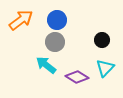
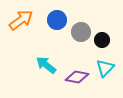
gray circle: moved 26 px right, 10 px up
purple diamond: rotated 20 degrees counterclockwise
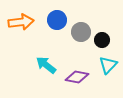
orange arrow: moved 2 px down; rotated 30 degrees clockwise
cyan triangle: moved 3 px right, 3 px up
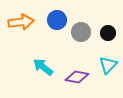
black circle: moved 6 px right, 7 px up
cyan arrow: moved 3 px left, 2 px down
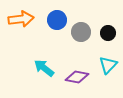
orange arrow: moved 3 px up
cyan arrow: moved 1 px right, 1 px down
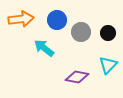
cyan arrow: moved 20 px up
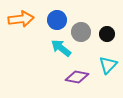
black circle: moved 1 px left, 1 px down
cyan arrow: moved 17 px right
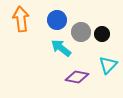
orange arrow: rotated 90 degrees counterclockwise
black circle: moved 5 px left
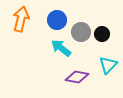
orange arrow: rotated 20 degrees clockwise
